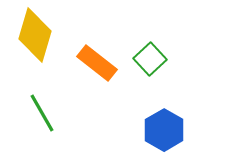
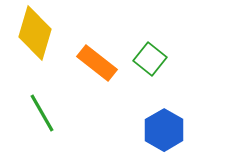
yellow diamond: moved 2 px up
green square: rotated 8 degrees counterclockwise
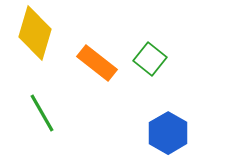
blue hexagon: moved 4 px right, 3 px down
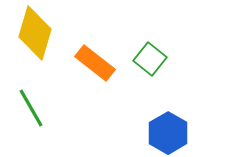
orange rectangle: moved 2 px left
green line: moved 11 px left, 5 px up
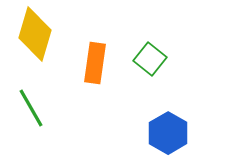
yellow diamond: moved 1 px down
orange rectangle: rotated 60 degrees clockwise
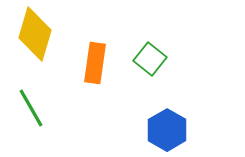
blue hexagon: moved 1 px left, 3 px up
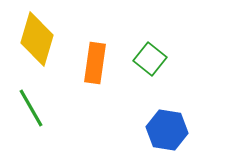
yellow diamond: moved 2 px right, 5 px down
blue hexagon: rotated 21 degrees counterclockwise
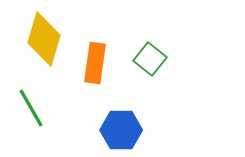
yellow diamond: moved 7 px right
blue hexagon: moved 46 px left; rotated 9 degrees counterclockwise
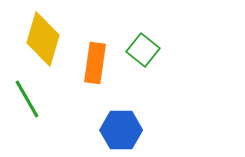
yellow diamond: moved 1 px left
green square: moved 7 px left, 9 px up
green line: moved 4 px left, 9 px up
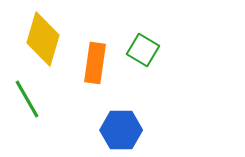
green square: rotated 8 degrees counterclockwise
